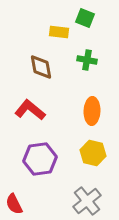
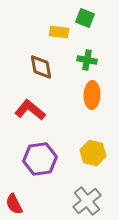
orange ellipse: moved 16 px up
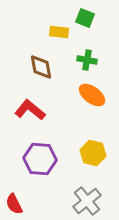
orange ellipse: rotated 56 degrees counterclockwise
purple hexagon: rotated 12 degrees clockwise
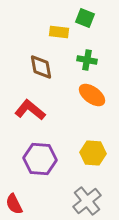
yellow hexagon: rotated 10 degrees counterclockwise
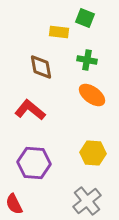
purple hexagon: moved 6 px left, 4 px down
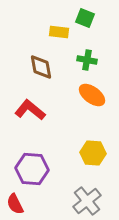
purple hexagon: moved 2 px left, 6 px down
red semicircle: moved 1 px right
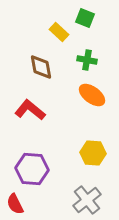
yellow rectangle: rotated 36 degrees clockwise
gray cross: moved 1 px up
